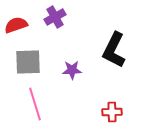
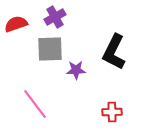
red semicircle: moved 1 px up
black L-shape: moved 2 px down
gray square: moved 22 px right, 13 px up
purple star: moved 4 px right
pink line: rotated 20 degrees counterclockwise
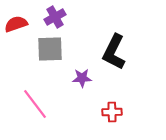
purple star: moved 6 px right, 8 px down
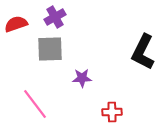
black L-shape: moved 29 px right
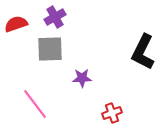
red cross: moved 1 px down; rotated 18 degrees counterclockwise
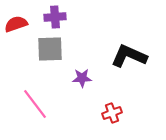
purple cross: rotated 25 degrees clockwise
black L-shape: moved 14 px left, 4 px down; rotated 87 degrees clockwise
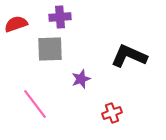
purple cross: moved 5 px right
purple star: moved 1 px left, 1 px down; rotated 18 degrees counterclockwise
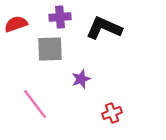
black L-shape: moved 25 px left, 28 px up
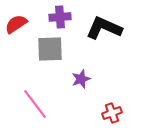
red semicircle: rotated 15 degrees counterclockwise
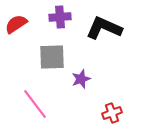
gray square: moved 2 px right, 8 px down
